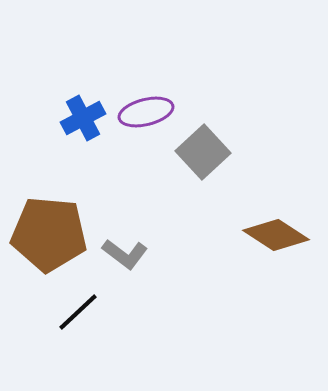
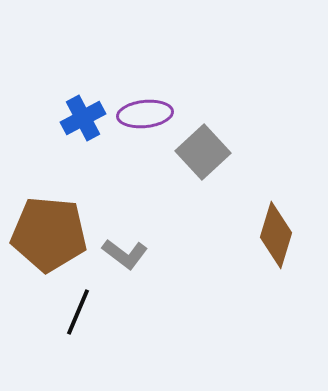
purple ellipse: moved 1 px left, 2 px down; rotated 8 degrees clockwise
brown diamond: rotated 74 degrees clockwise
black line: rotated 24 degrees counterclockwise
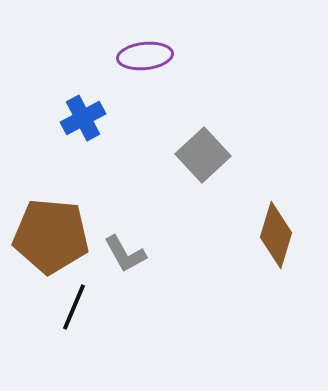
purple ellipse: moved 58 px up
gray square: moved 3 px down
brown pentagon: moved 2 px right, 2 px down
gray L-shape: rotated 24 degrees clockwise
black line: moved 4 px left, 5 px up
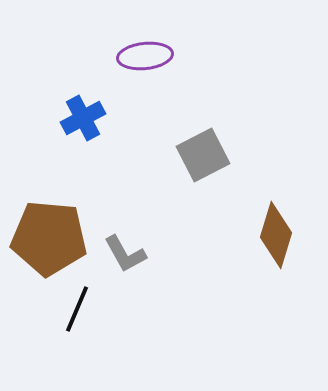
gray square: rotated 16 degrees clockwise
brown pentagon: moved 2 px left, 2 px down
black line: moved 3 px right, 2 px down
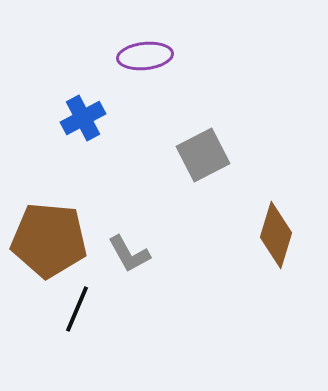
brown pentagon: moved 2 px down
gray L-shape: moved 4 px right
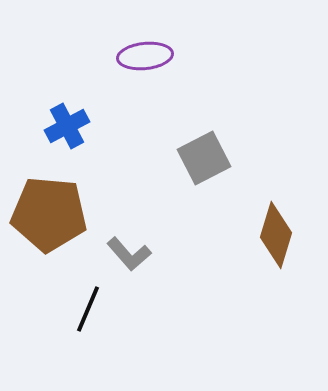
blue cross: moved 16 px left, 8 px down
gray square: moved 1 px right, 3 px down
brown pentagon: moved 26 px up
gray L-shape: rotated 12 degrees counterclockwise
black line: moved 11 px right
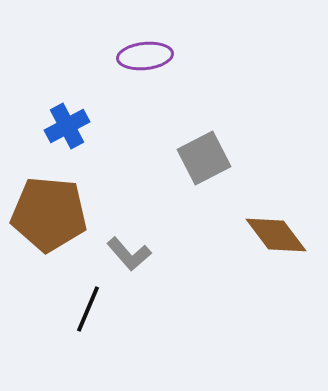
brown diamond: rotated 54 degrees counterclockwise
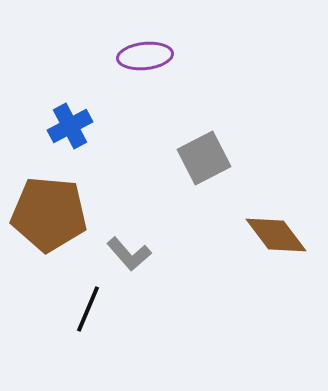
blue cross: moved 3 px right
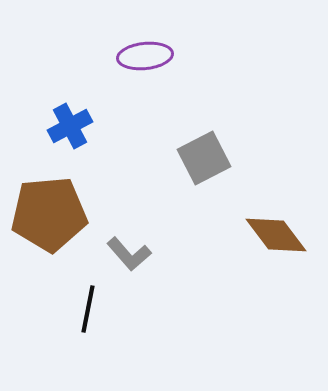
brown pentagon: rotated 10 degrees counterclockwise
black line: rotated 12 degrees counterclockwise
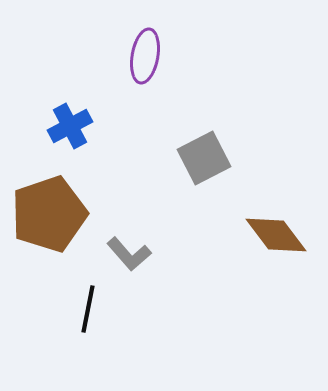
purple ellipse: rotated 74 degrees counterclockwise
brown pentagon: rotated 14 degrees counterclockwise
